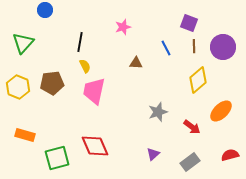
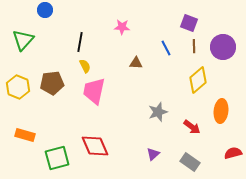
pink star: moved 1 px left; rotated 21 degrees clockwise
green triangle: moved 3 px up
orange ellipse: rotated 40 degrees counterclockwise
red semicircle: moved 3 px right, 2 px up
gray rectangle: rotated 72 degrees clockwise
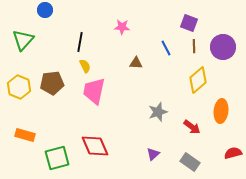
yellow hexagon: moved 1 px right
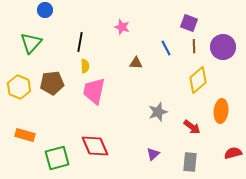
pink star: rotated 14 degrees clockwise
green triangle: moved 8 px right, 3 px down
yellow semicircle: rotated 24 degrees clockwise
gray rectangle: rotated 60 degrees clockwise
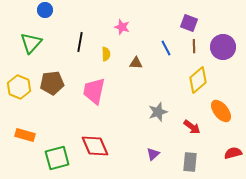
yellow semicircle: moved 21 px right, 12 px up
orange ellipse: rotated 45 degrees counterclockwise
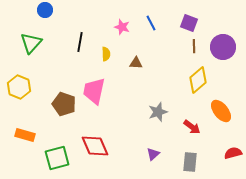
blue line: moved 15 px left, 25 px up
brown pentagon: moved 12 px right, 21 px down; rotated 25 degrees clockwise
